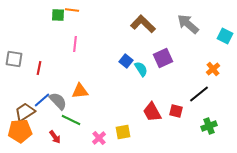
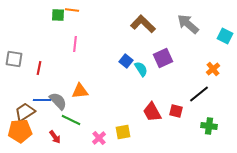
blue line: rotated 42 degrees clockwise
green cross: rotated 28 degrees clockwise
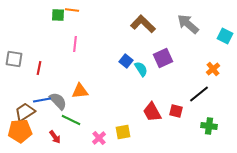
blue line: rotated 12 degrees counterclockwise
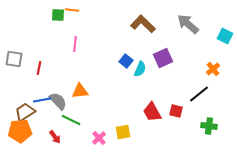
cyan semicircle: moved 1 px left; rotated 56 degrees clockwise
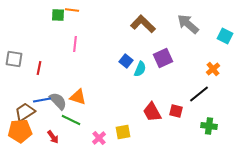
orange triangle: moved 2 px left, 6 px down; rotated 24 degrees clockwise
red arrow: moved 2 px left
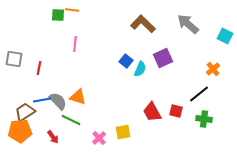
green cross: moved 5 px left, 7 px up
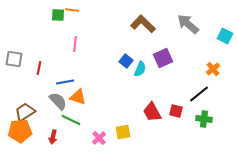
blue line: moved 23 px right, 18 px up
red arrow: rotated 48 degrees clockwise
